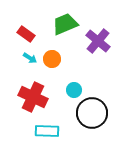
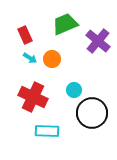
red rectangle: moved 1 px left, 1 px down; rotated 30 degrees clockwise
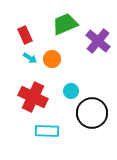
cyan circle: moved 3 px left, 1 px down
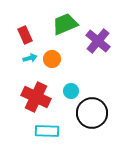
cyan arrow: rotated 48 degrees counterclockwise
red cross: moved 3 px right
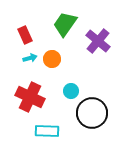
green trapezoid: rotated 32 degrees counterclockwise
red cross: moved 6 px left
